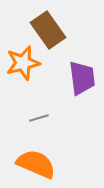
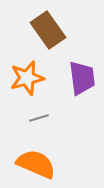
orange star: moved 4 px right, 15 px down
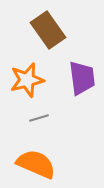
orange star: moved 2 px down
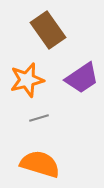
purple trapezoid: rotated 63 degrees clockwise
orange semicircle: moved 4 px right; rotated 6 degrees counterclockwise
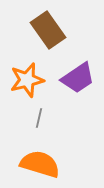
purple trapezoid: moved 4 px left
gray line: rotated 60 degrees counterclockwise
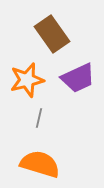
brown rectangle: moved 4 px right, 4 px down
purple trapezoid: rotated 9 degrees clockwise
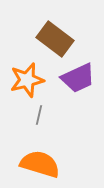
brown rectangle: moved 3 px right, 5 px down; rotated 18 degrees counterclockwise
gray line: moved 3 px up
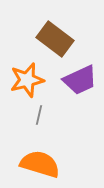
purple trapezoid: moved 2 px right, 2 px down
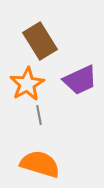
brown rectangle: moved 15 px left, 2 px down; rotated 21 degrees clockwise
orange star: moved 4 px down; rotated 16 degrees counterclockwise
gray line: rotated 24 degrees counterclockwise
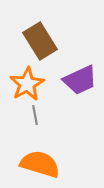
gray line: moved 4 px left
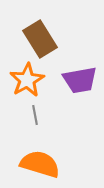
brown rectangle: moved 2 px up
purple trapezoid: rotated 15 degrees clockwise
orange star: moved 4 px up
